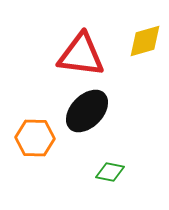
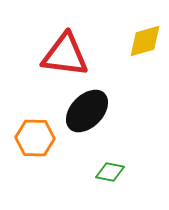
red triangle: moved 16 px left
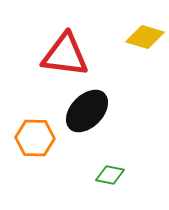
yellow diamond: moved 4 px up; rotated 33 degrees clockwise
green diamond: moved 3 px down
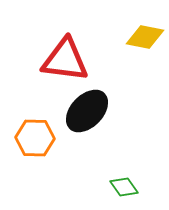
yellow diamond: rotated 6 degrees counterclockwise
red triangle: moved 5 px down
green diamond: moved 14 px right, 12 px down; rotated 44 degrees clockwise
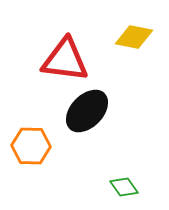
yellow diamond: moved 11 px left
orange hexagon: moved 4 px left, 8 px down
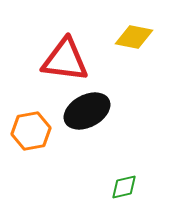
black ellipse: rotated 18 degrees clockwise
orange hexagon: moved 15 px up; rotated 12 degrees counterclockwise
green diamond: rotated 68 degrees counterclockwise
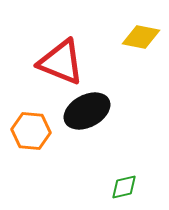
yellow diamond: moved 7 px right
red triangle: moved 4 px left, 2 px down; rotated 15 degrees clockwise
orange hexagon: rotated 15 degrees clockwise
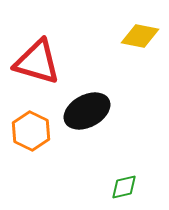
yellow diamond: moved 1 px left, 1 px up
red triangle: moved 24 px left; rotated 6 degrees counterclockwise
orange hexagon: rotated 21 degrees clockwise
